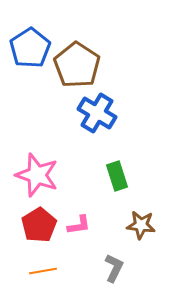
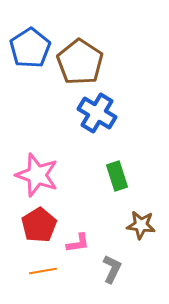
brown pentagon: moved 3 px right, 3 px up
pink L-shape: moved 1 px left, 18 px down
gray L-shape: moved 2 px left, 1 px down
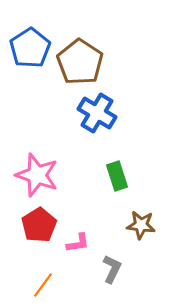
orange line: moved 14 px down; rotated 44 degrees counterclockwise
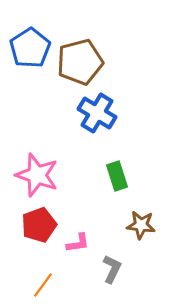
brown pentagon: rotated 24 degrees clockwise
red pentagon: rotated 12 degrees clockwise
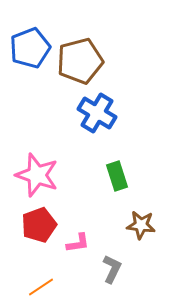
blue pentagon: rotated 12 degrees clockwise
brown pentagon: moved 1 px up
orange line: moved 2 px left, 2 px down; rotated 20 degrees clockwise
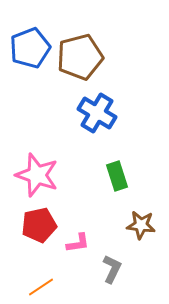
brown pentagon: moved 4 px up
red pentagon: rotated 8 degrees clockwise
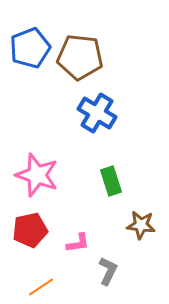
brown pentagon: rotated 21 degrees clockwise
green rectangle: moved 6 px left, 5 px down
red pentagon: moved 9 px left, 5 px down
gray L-shape: moved 4 px left, 2 px down
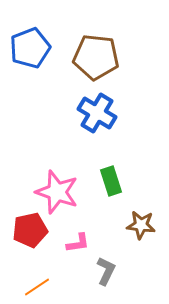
brown pentagon: moved 16 px right
pink star: moved 20 px right, 17 px down
gray L-shape: moved 2 px left
orange line: moved 4 px left
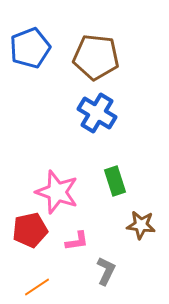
green rectangle: moved 4 px right
pink L-shape: moved 1 px left, 2 px up
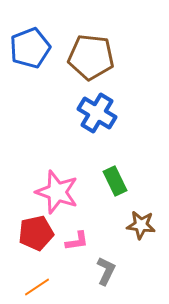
brown pentagon: moved 5 px left
green rectangle: rotated 8 degrees counterclockwise
red pentagon: moved 6 px right, 3 px down
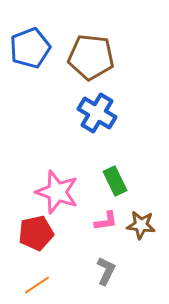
pink L-shape: moved 29 px right, 20 px up
orange line: moved 2 px up
